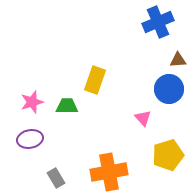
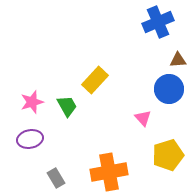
yellow rectangle: rotated 24 degrees clockwise
green trapezoid: rotated 60 degrees clockwise
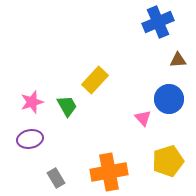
blue circle: moved 10 px down
yellow pentagon: moved 6 px down
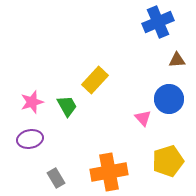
brown triangle: moved 1 px left
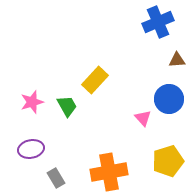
purple ellipse: moved 1 px right, 10 px down
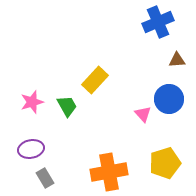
pink triangle: moved 4 px up
yellow pentagon: moved 3 px left, 2 px down
gray rectangle: moved 11 px left
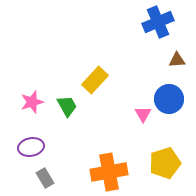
pink triangle: rotated 12 degrees clockwise
purple ellipse: moved 2 px up
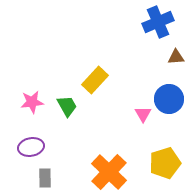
brown triangle: moved 1 px left, 3 px up
pink star: rotated 10 degrees clockwise
orange cross: rotated 36 degrees counterclockwise
gray rectangle: rotated 30 degrees clockwise
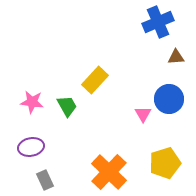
pink star: rotated 15 degrees clockwise
gray rectangle: moved 2 px down; rotated 24 degrees counterclockwise
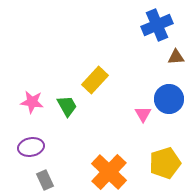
blue cross: moved 1 px left, 3 px down
